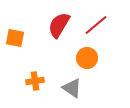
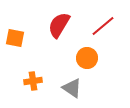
red line: moved 7 px right, 1 px down
orange cross: moved 2 px left
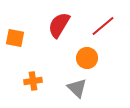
gray triangle: moved 5 px right; rotated 10 degrees clockwise
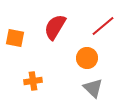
red semicircle: moved 4 px left, 2 px down
gray triangle: moved 16 px right
